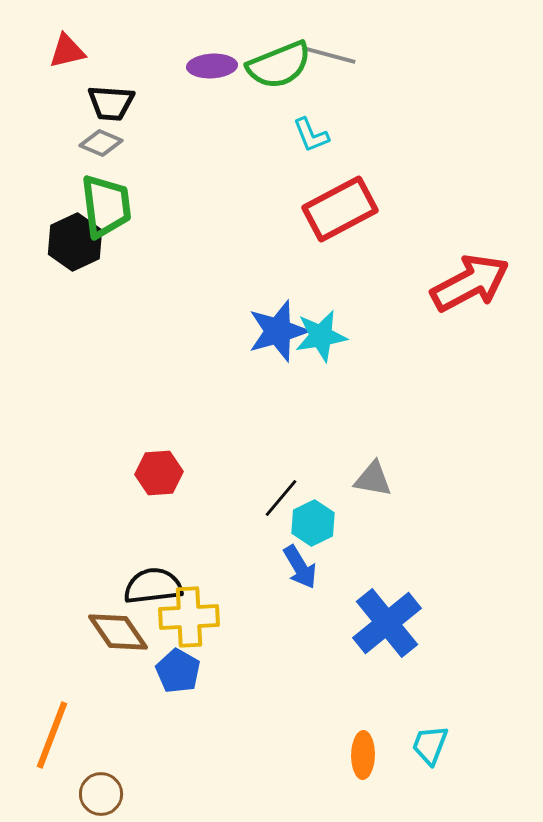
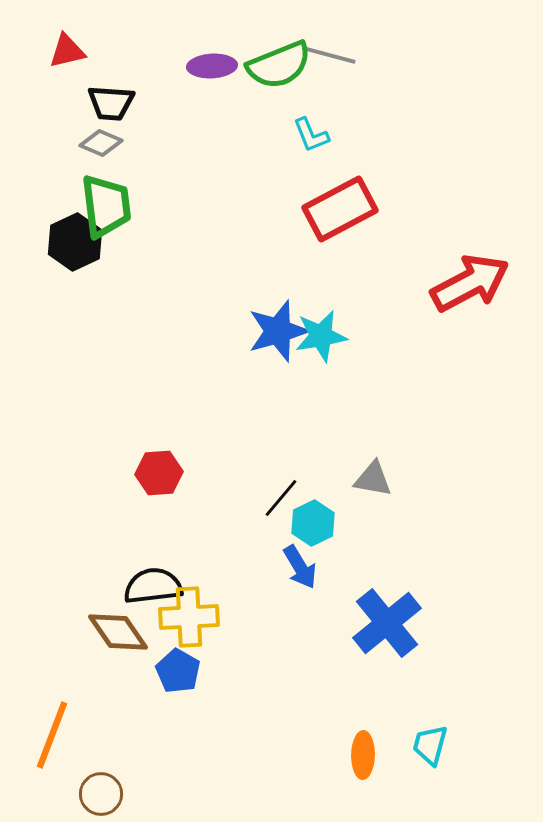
cyan trapezoid: rotated 6 degrees counterclockwise
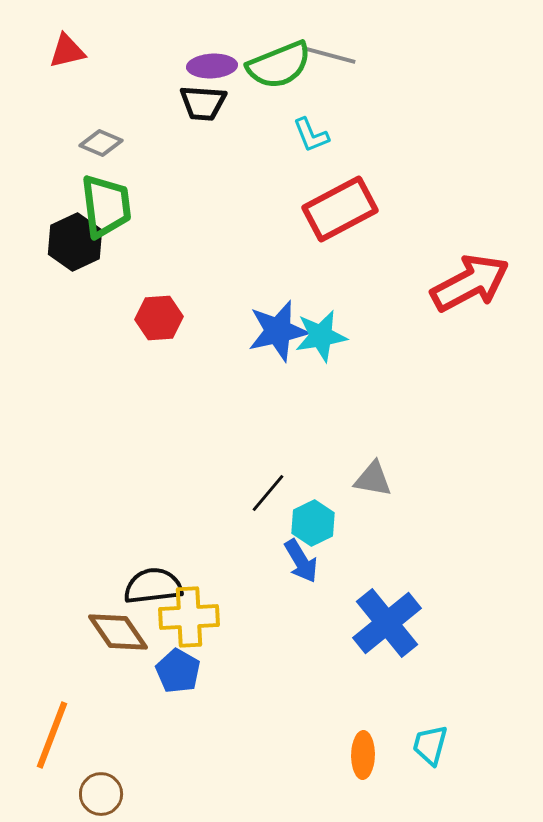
black trapezoid: moved 92 px right
blue star: rotated 4 degrees clockwise
red hexagon: moved 155 px up
black line: moved 13 px left, 5 px up
blue arrow: moved 1 px right, 6 px up
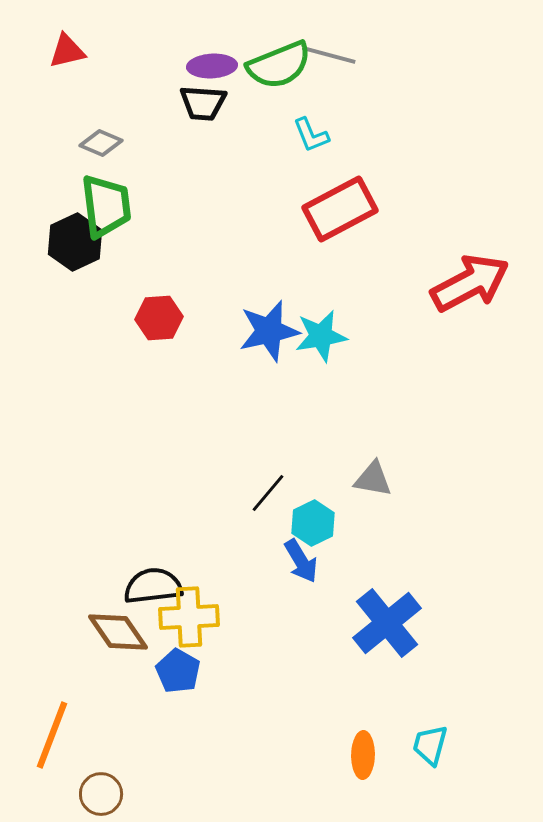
blue star: moved 9 px left
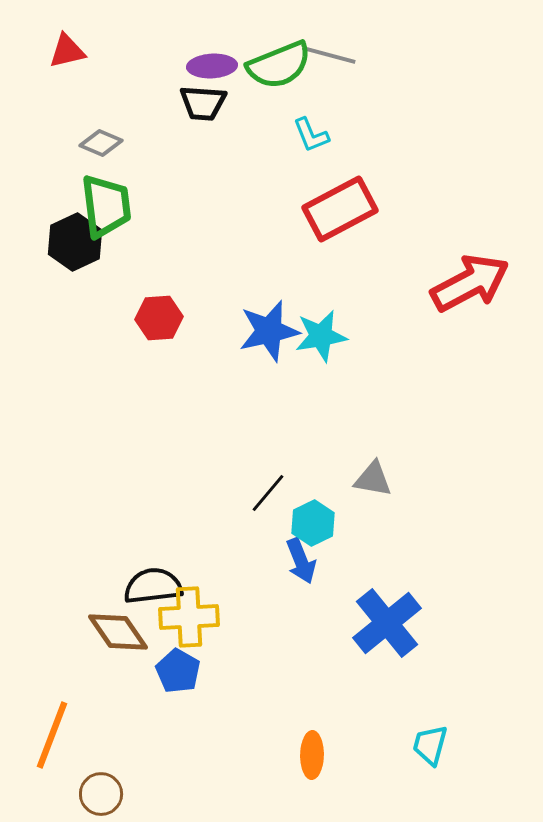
blue arrow: rotated 9 degrees clockwise
orange ellipse: moved 51 px left
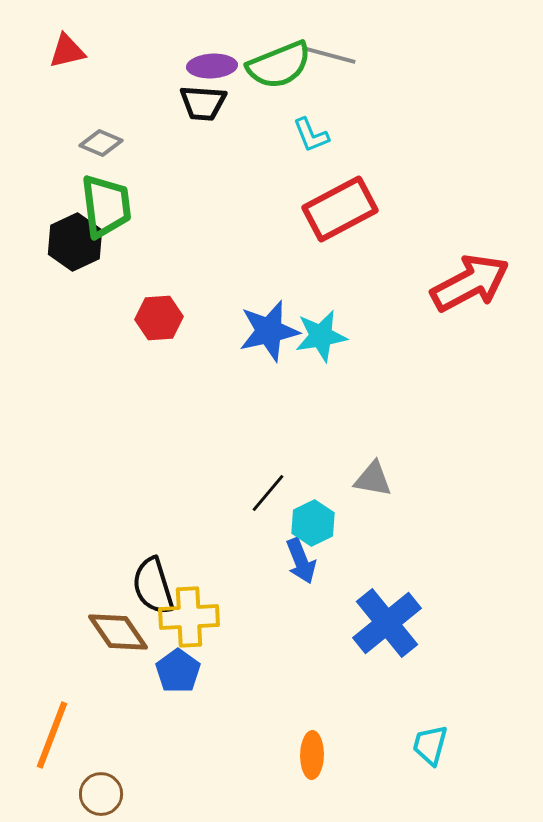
black semicircle: rotated 100 degrees counterclockwise
blue pentagon: rotated 6 degrees clockwise
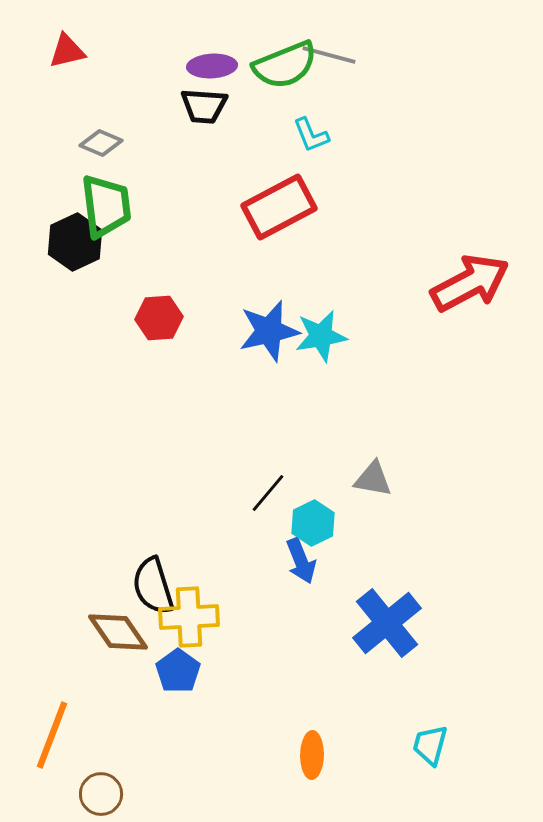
green semicircle: moved 6 px right
black trapezoid: moved 1 px right, 3 px down
red rectangle: moved 61 px left, 2 px up
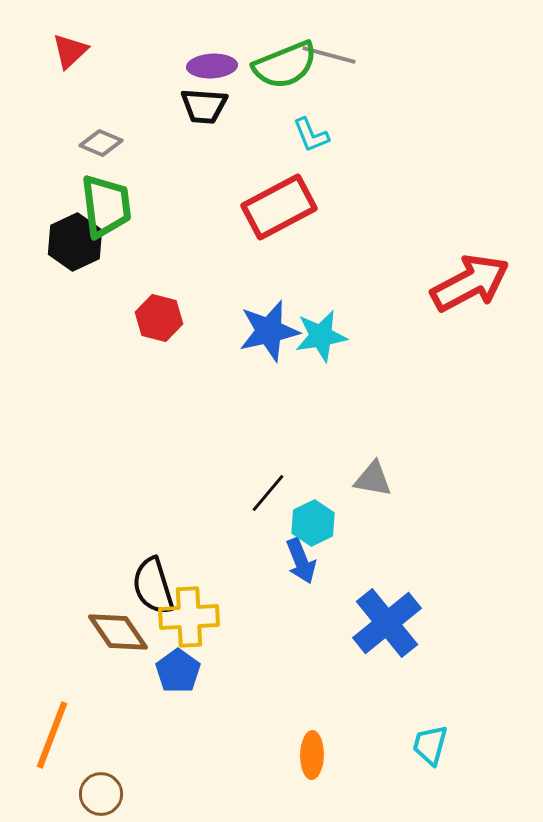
red triangle: moved 3 px right; rotated 30 degrees counterclockwise
red hexagon: rotated 18 degrees clockwise
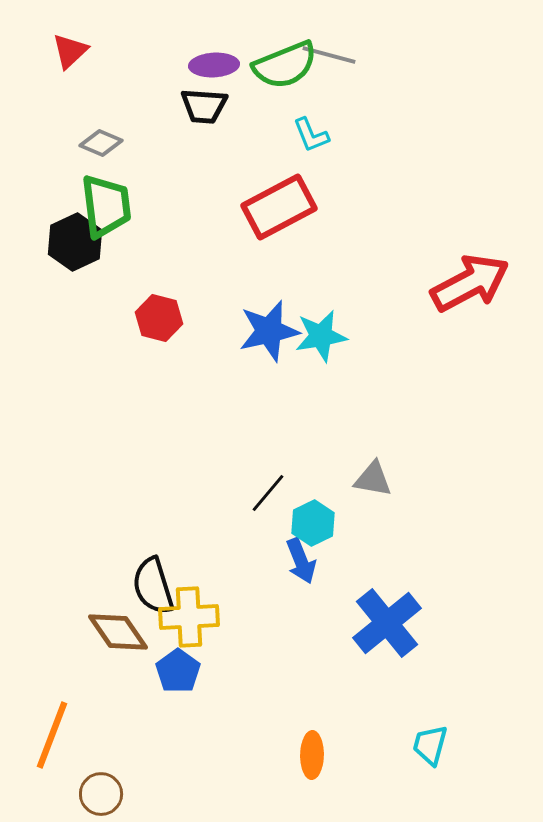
purple ellipse: moved 2 px right, 1 px up
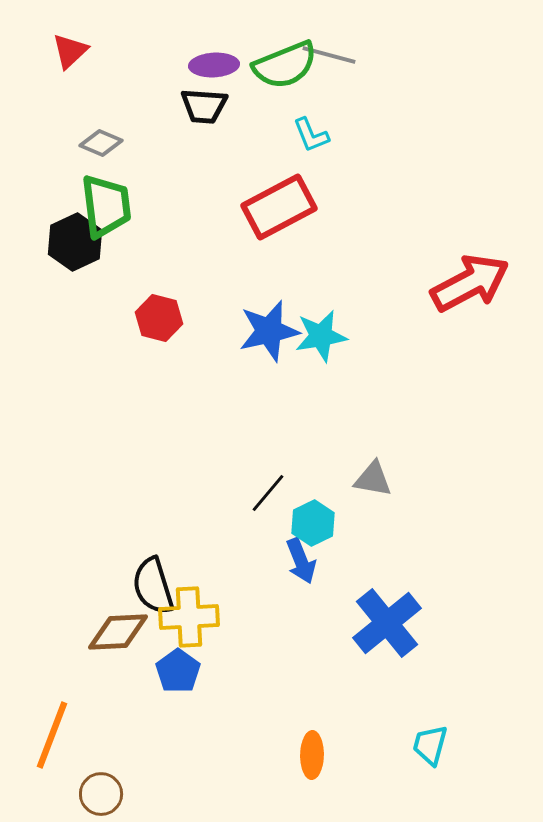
brown diamond: rotated 58 degrees counterclockwise
